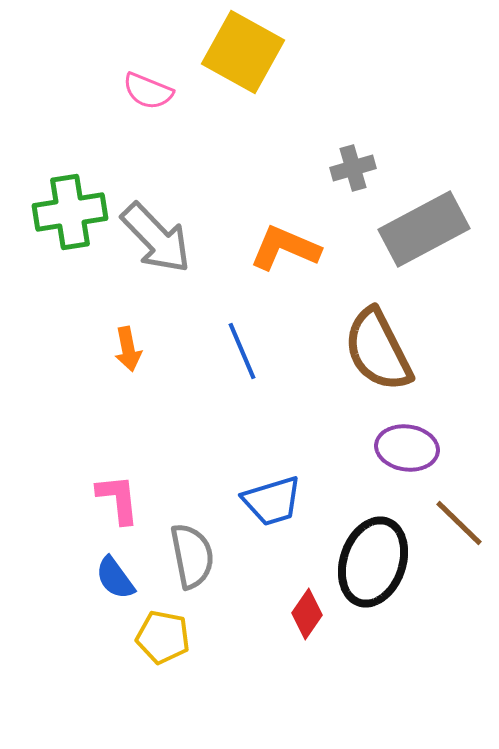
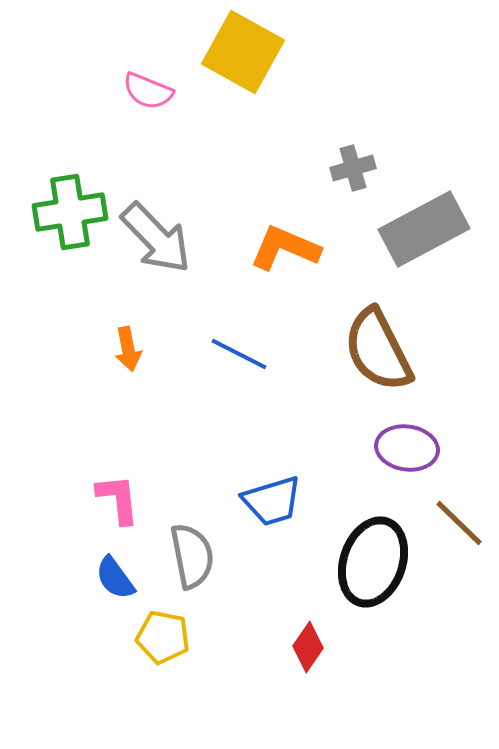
blue line: moved 3 px left, 3 px down; rotated 40 degrees counterclockwise
red diamond: moved 1 px right, 33 px down
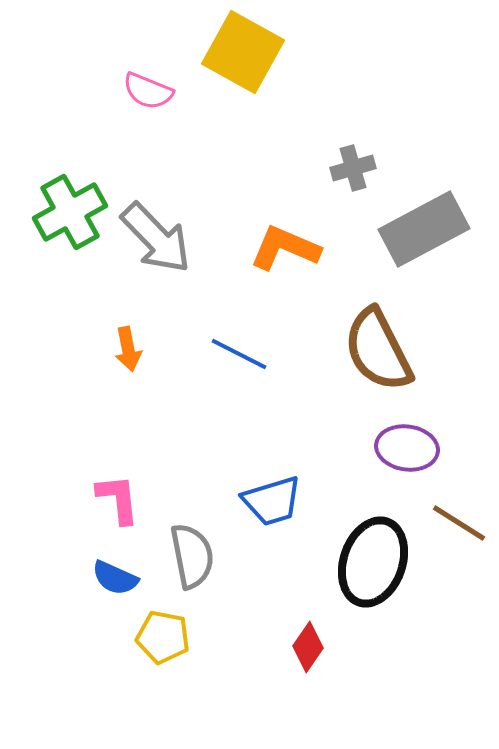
green cross: rotated 20 degrees counterclockwise
brown line: rotated 12 degrees counterclockwise
blue semicircle: rotated 30 degrees counterclockwise
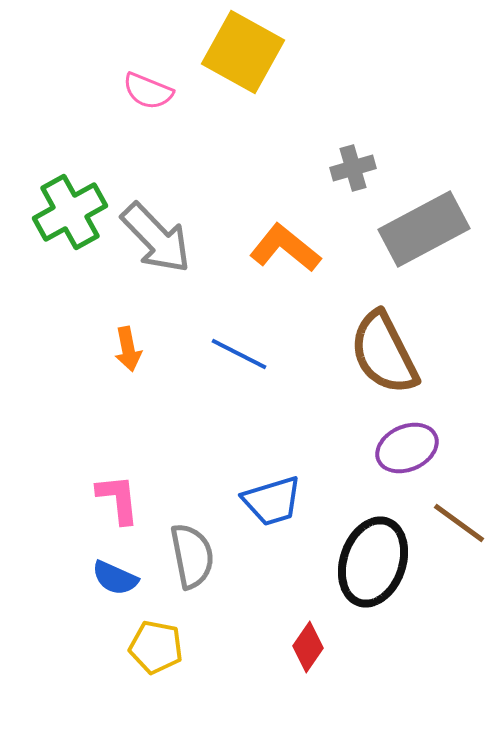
orange L-shape: rotated 16 degrees clockwise
brown semicircle: moved 6 px right, 3 px down
purple ellipse: rotated 32 degrees counterclockwise
brown line: rotated 4 degrees clockwise
yellow pentagon: moved 7 px left, 10 px down
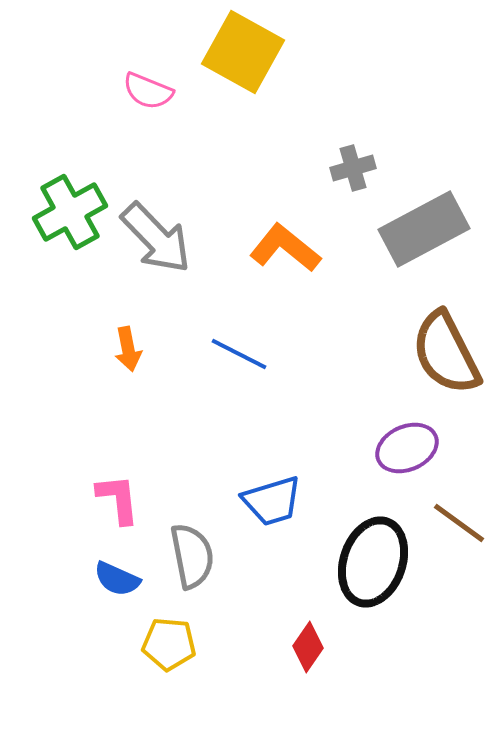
brown semicircle: moved 62 px right
blue semicircle: moved 2 px right, 1 px down
yellow pentagon: moved 13 px right, 3 px up; rotated 6 degrees counterclockwise
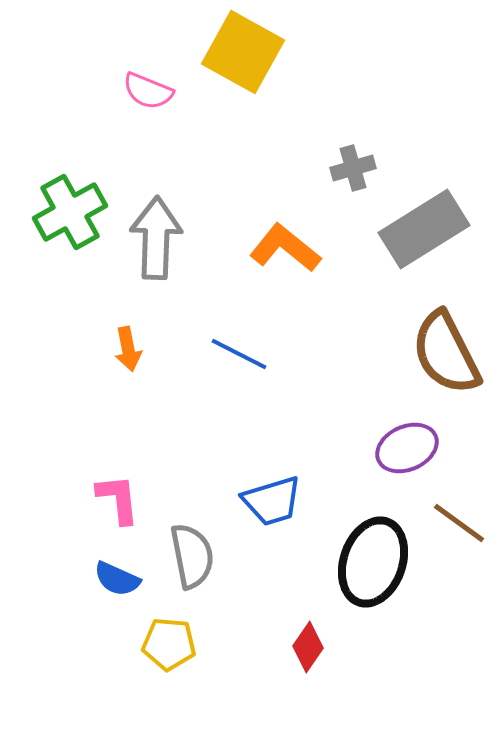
gray rectangle: rotated 4 degrees counterclockwise
gray arrow: rotated 134 degrees counterclockwise
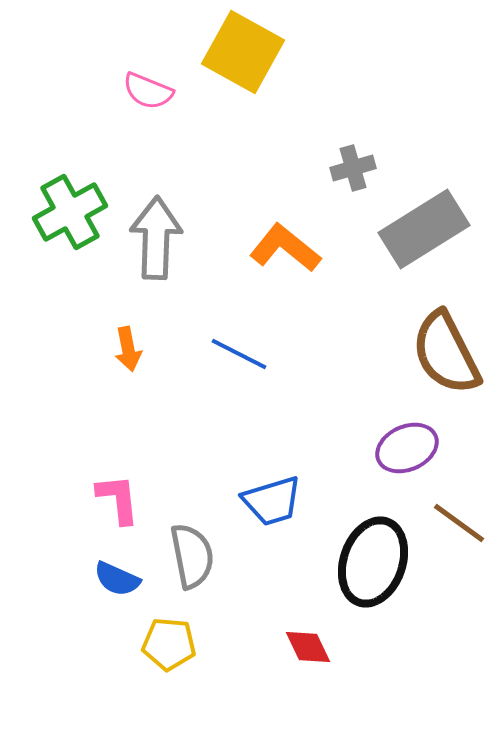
red diamond: rotated 60 degrees counterclockwise
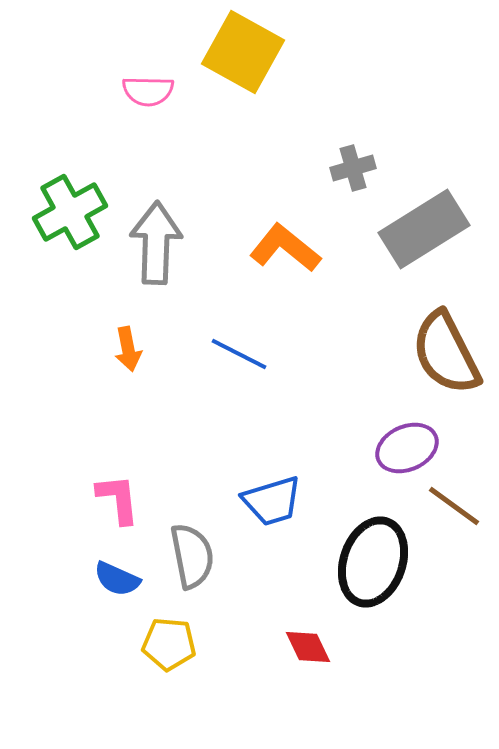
pink semicircle: rotated 21 degrees counterclockwise
gray arrow: moved 5 px down
brown line: moved 5 px left, 17 px up
